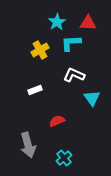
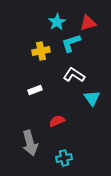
red triangle: rotated 18 degrees counterclockwise
cyan L-shape: rotated 15 degrees counterclockwise
yellow cross: moved 1 px right, 1 px down; rotated 18 degrees clockwise
white L-shape: rotated 10 degrees clockwise
gray arrow: moved 2 px right, 2 px up
cyan cross: rotated 28 degrees clockwise
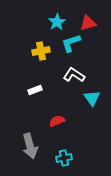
gray arrow: moved 3 px down
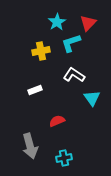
red triangle: rotated 30 degrees counterclockwise
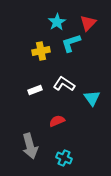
white L-shape: moved 10 px left, 9 px down
cyan cross: rotated 35 degrees clockwise
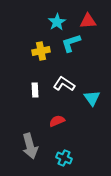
red triangle: moved 2 px up; rotated 42 degrees clockwise
white rectangle: rotated 72 degrees counterclockwise
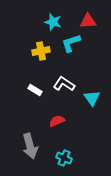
cyan star: moved 4 px left; rotated 24 degrees counterclockwise
white rectangle: rotated 56 degrees counterclockwise
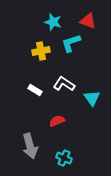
red triangle: rotated 24 degrees clockwise
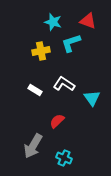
red semicircle: rotated 21 degrees counterclockwise
gray arrow: moved 3 px right; rotated 45 degrees clockwise
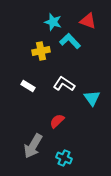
cyan L-shape: moved 1 px left, 2 px up; rotated 65 degrees clockwise
white rectangle: moved 7 px left, 4 px up
